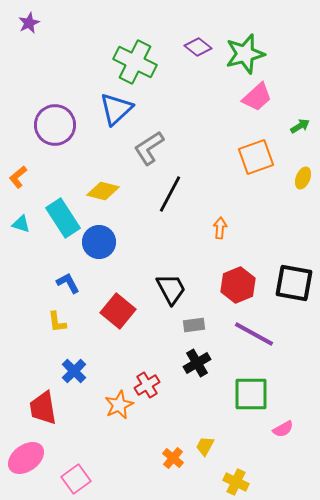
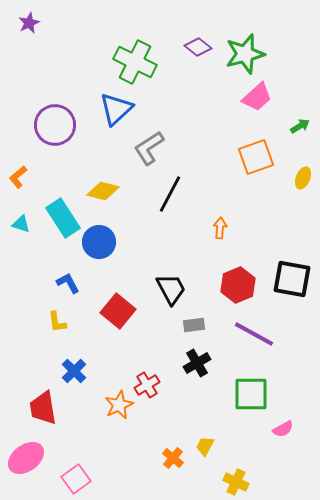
black square: moved 2 px left, 4 px up
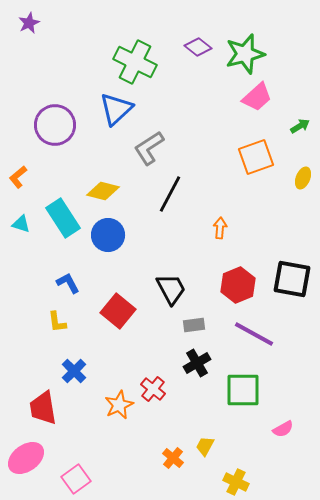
blue circle: moved 9 px right, 7 px up
red cross: moved 6 px right, 4 px down; rotated 20 degrees counterclockwise
green square: moved 8 px left, 4 px up
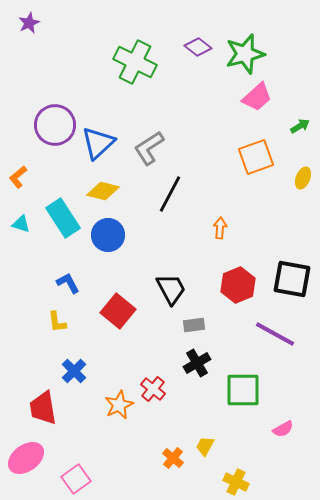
blue triangle: moved 18 px left, 34 px down
purple line: moved 21 px right
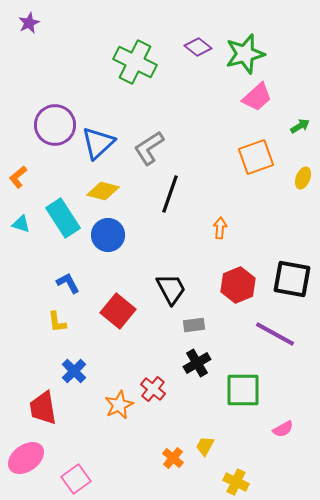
black line: rotated 9 degrees counterclockwise
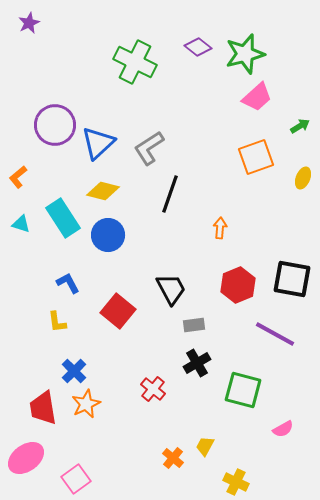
green square: rotated 15 degrees clockwise
orange star: moved 33 px left, 1 px up
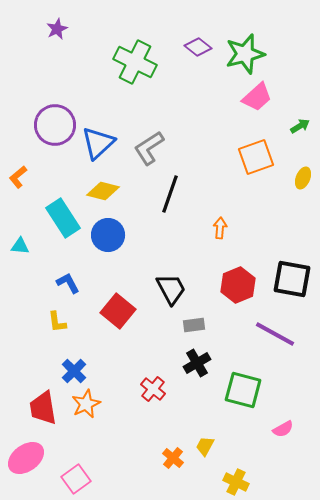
purple star: moved 28 px right, 6 px down
cyan triangle: moved 1 px left, 22 px down; rotated 12 degrees counterclockwise
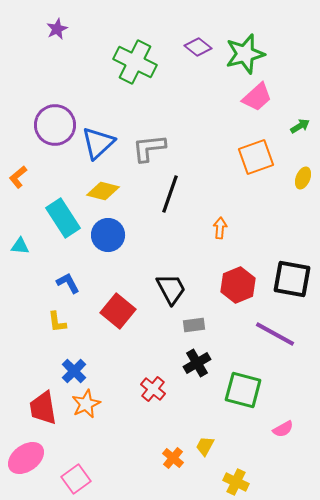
gray L-shape: rotated 27 degrees clockwise
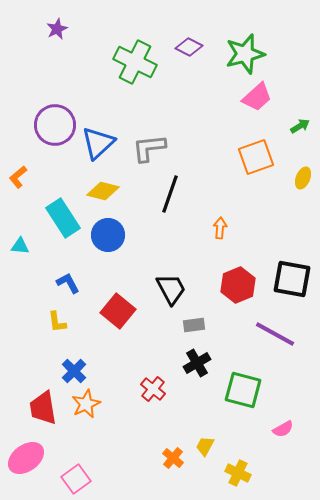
purple diamond: moved 9 px left; rotated 12 degrees counterclockwise
yellow cross: moved 2 px right, 9 px up
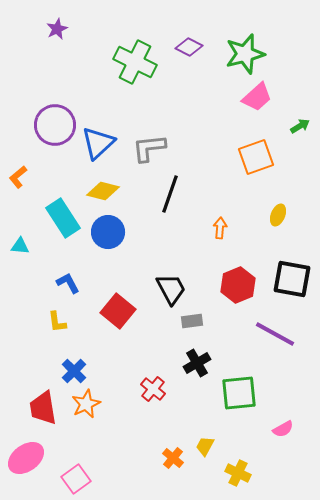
yellow ellipse: moved 25 px left, 37 px down
blue circle: moved 3 px up
gray rectangle: moved 2 px left, 4 px up
green square: moved 4 px left, 3 px down; rotated 21 degrees counterclockwise
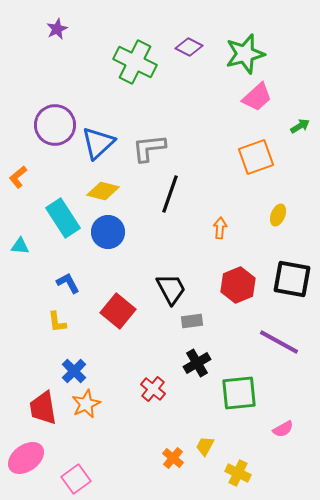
purple line: moved 4 px right, 8 px down
